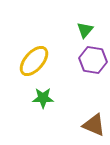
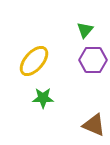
purple hexagon: rotated 8 degrees counterclockwise
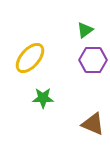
green triangle: rotated 12 degrees clockwise
yellow ellipse: moved 4 px left, 3 px up
brown triangle: moved 1 px left, 1 px up
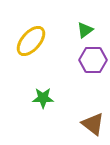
yellow ellipse: moved 1 px right, 17 px up
brown triangle: rotated 15 degrees clockwise
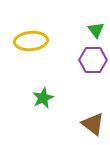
green triangle: moved 11 px right; rotated 30 degrees counterclockwise
yellow ellipse: rotated 44 degrees clockwise
green star: rotated 25 degrees counterclockwise
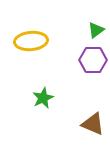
green triangle: rotated 30 degrees clockwise
brown triangle: rotated 15 degrees counterclockwise
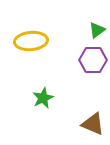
green triangle: moved 1 px right
